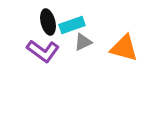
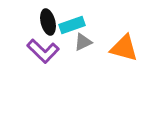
purple L-shape: rotated 8 degrees clockwise
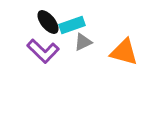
black ellipse: rotated 25 degrees counterclockwise
orange triangle: moved 4 px down
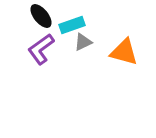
black ellipse: moved 7 px left, 6 px up
purple L-shape: moved 2 px left, 2 px up; rotated 100 degrees clockwise
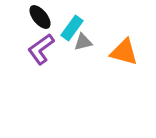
black ellipse: moved 1 px left, 1 px down
cyan rectangle: moved 3 px down; rotated 35 degrees counterclockwise
gray triangle: rotated 12 degrees clockwise
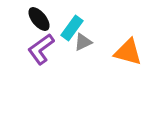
black ellipse: moved 1 px left, 2 px down
gray triangle: rotated 12 degrees counterclockwise
orange triangle: moved 4 px right
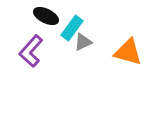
black ellipse: moved 7 px right, 3 px up; rotated 25 degrees counterclockwise
purple L-shape: moved 10 px left, 2 px down; rotated 12 degrees counterclockwise
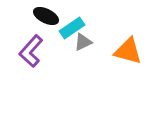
cyan rectangle: rotated 20 degrees clockwise
orange triangle: moved 1 px up
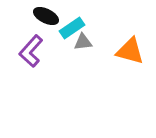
gray triangle: rotated 18 degrees clockwise
orange triangle: moved 2 px right
